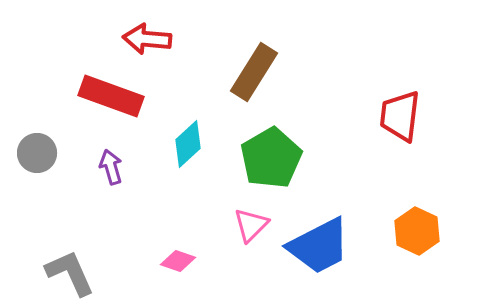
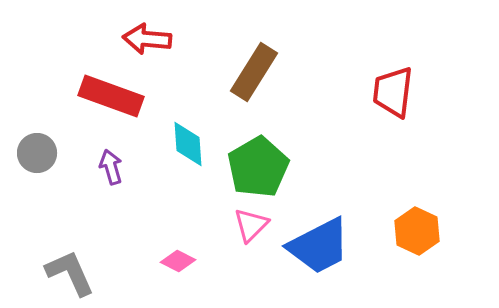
red trapezoid: moved 7 px left, 24 px up
cyan diamond: rotated 51 degrees counterclockwise
green pentagon: moved 13 px left, 9 px down
pink diamond: rotated 8 degrees clockwise
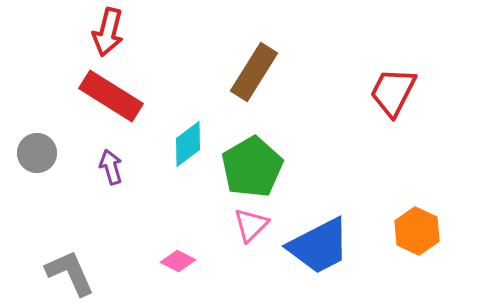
red arrow: moved 39 px left, 7 px up; rotated 81 degrees counterclockwise
red trapezoid: rotated 20 degrees clockwise
red rectangle: rotated 12 degrees clockwise
cyan diamond: rotated 57 degrees clockwise
green pentagon: moved 6 px left
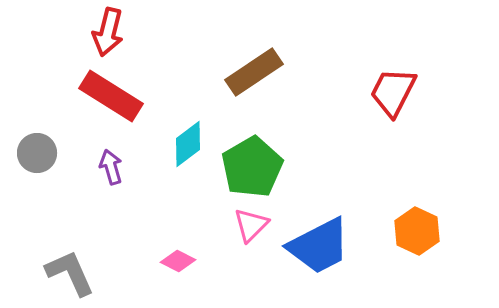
brown rectangle: rotated 24 degrees clockwise
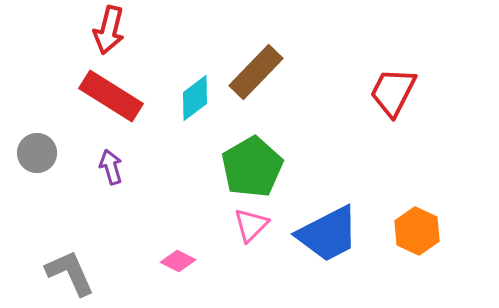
red arrow: moved 1 px right, 2 px up
brown rectangle: moved 2 px right; rotated 12 degrees counterclockwise
cyan diamond: moved 7 px right, 46 px up
blue trapezoid: moved 9 px right, 12 px up
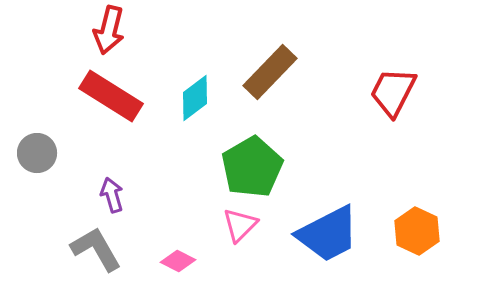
brown rectangle: moved 14 px right
purple arrow: moved 1 px right, 28 px down
pink triangle: moved 11 px left
gray L-shape: moved 26 px right, 24 px up; rotated 6 degrees counterclockwise
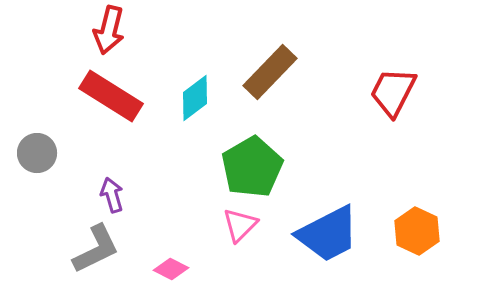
gray L-shape: rotated 94 degrees clockwise
pink diamond: moved 7 px left, 8 px down
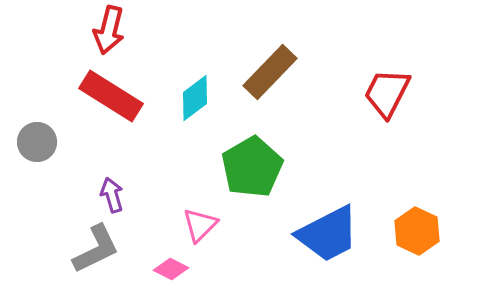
red trapezoid: moved 6 px left, 1 px down
gray circle: moved 11 px up
pink triangle: moved 40 px left
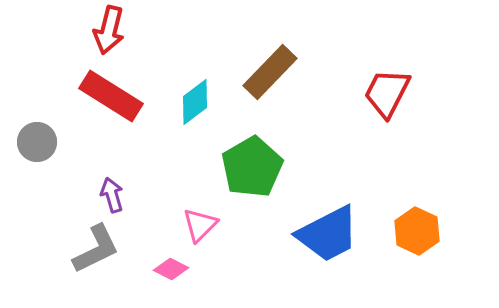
cyan diamond: moved 4 px down
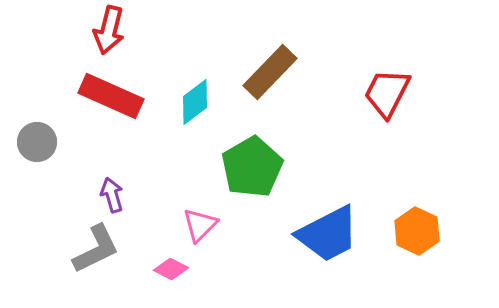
red rectangle: rotated 8 degrees counterclockwise
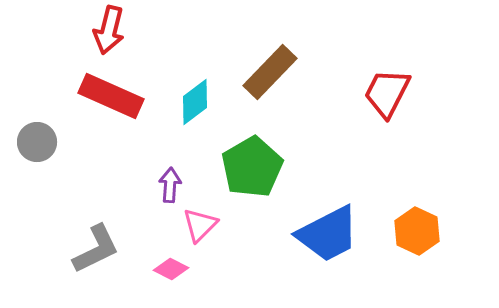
purple arrow: moved 58 px right, 10 px up; rotated 20 degrees clockwise
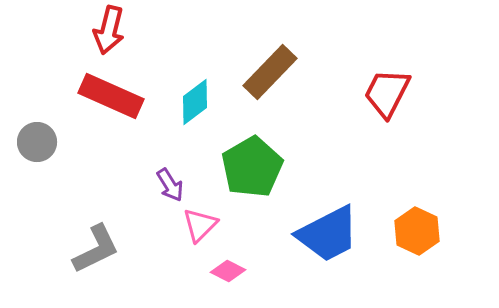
purple arrow: rotated 144 degrees clockwise
pink diamond: moved 57 px right, 2 px down
